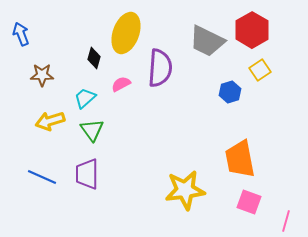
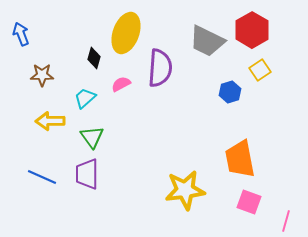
yellow arrow: rotated 16 degrees clockwise
green triangle: moved 7 px down
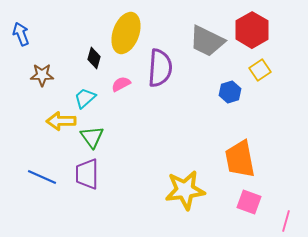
yellow arrow: moved 11 px right
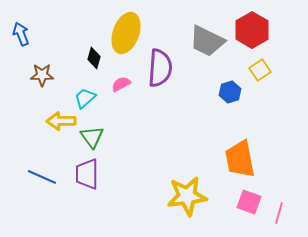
yellow star: moved 2 px right, 6 px down
pink line: moved 7 px left, 8 px up
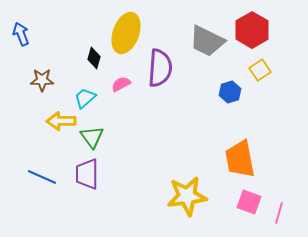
brown star: moved 5 px down
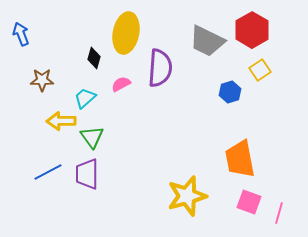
yellow ellipse: rotated 9 degrees counterclockwise
blue line: moved 6 px right, 5 px up; rotated 52 degrees counterclockwise
yellow star: rotated 9 degrees counterclockwise
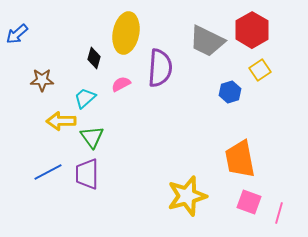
blue arrow: moved 4 px left; rotated 110 degrees counterclockwise
